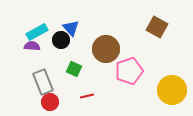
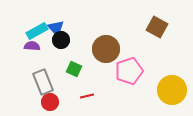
blue triangle: moved 15 px left
cyan rectangle: moved 1 px up
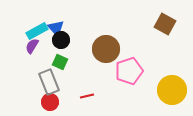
brown square: moved 8 px right, 3 px up
purple semicircle: rotated 63 degrees counterclockwise
green square: moved 14 px left, 7 px up
gray rectangle: moved 6 px right
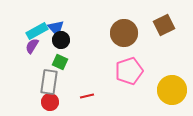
brown square: moved 1 px left, 1 px down; rotated 35 degrees clockwise
brown circle: moved 18 px right, 16 px up
gray rectangle: rotated 30 degrees clockwise
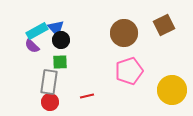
purple semicircle: rotated 77 degrees counterclockwise
green square: rotated 28 degrees counterclockwise
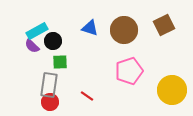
blue triangle: moved 34 px right; rotated 30 degrees counterclockwise
brown circle: moved 3 px up
black circle: moved 8 px left, 1 px down
gray rectangle: moved 3 px down
red line: rotated 48 degrees clockwise
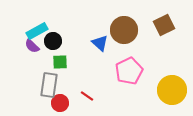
blue triangle: moved 10 px right, 15 px down; rotated 24 degrees clockwise
pink pentagon: rotated 8 degrees counterclockwise
red circle: moved 10 px right, 1 px down
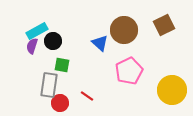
purple semicircle: rotated 63 degrees clockwise
green square: moved 2 px right, 3 px down; rotated 14 degrees clockwise
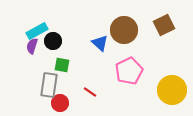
red line: moved 3 px right, 4 px up
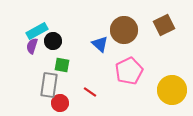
blue triangle: moved 1 px down
